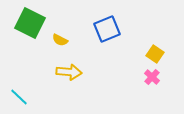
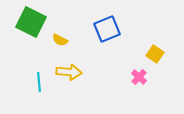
green square: moved 1 px right, 1 px up
pink cross: moved 13 px left
cyan line: moved 20 px right, 15 px up; rotated 42 degrees clockwise
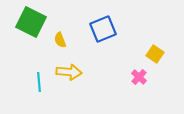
blue square: moved 4 px left
yellow semicircle: rotated 42 degrees clockwise
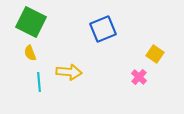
yellow semicircle: moved 30 px left, 13 px down
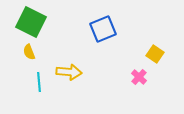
yellow semicircle: moved 1 px left, 1 px up
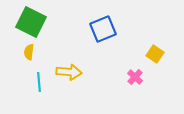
yellow semicircle: rotated 28 degrees clockwise
pink cross: moved 4 px left
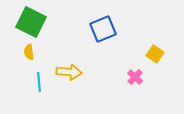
yellow semicircle: rotated 14 degrees counterclockwise
